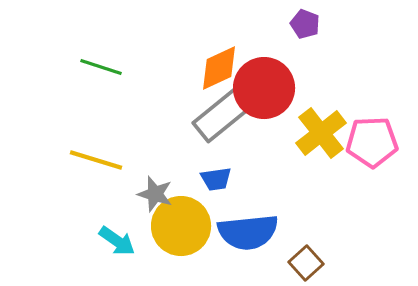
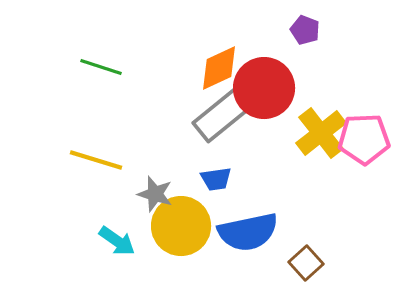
purple pentagon: moved 6 px down
pink pentagon: moved 8 px left, 3 px up
blue semicircle: rotated 6 degrees counterclockwise
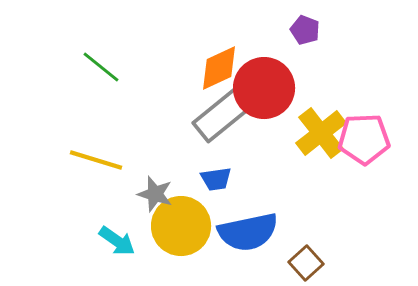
green line: rotated 21 degrees clockwise
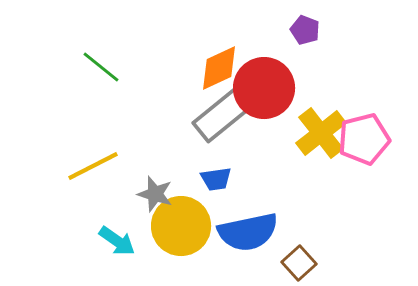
pink pentagon: rotated 12 degrees counterclockwise
yellow line: moved 3 px left, 6 px down; rotated 44 degrees counterclockwise
brown square: moved 7 px left
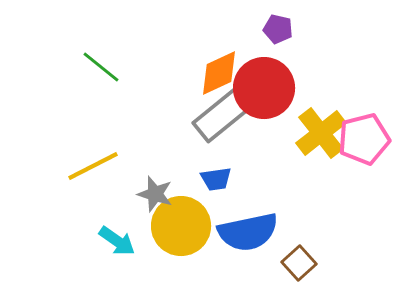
purple pentagon: moved 27 px left, 1 px up; rotated 8 degrees counterclockwise
orange diamond: moved 5 px down
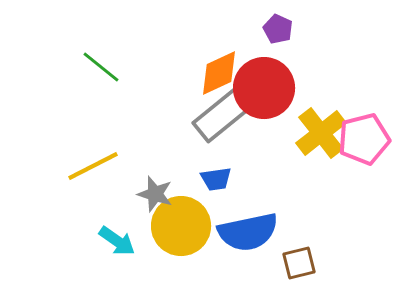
purple pentagon: rotated 12 degrees clockwise
brown square: rotated 28 degrees clockwise
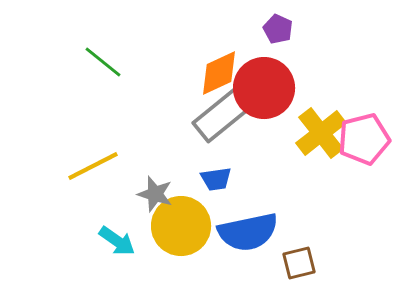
green line: moved 2 px right, 5 px up
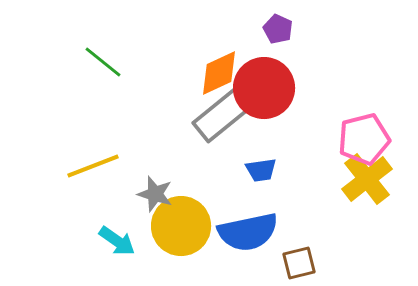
yellow cross: moved 46 px right, 46 px down
yellow line: rotated 6 degrees clockwise
blue trapezoid: moved 45 px right, 9 px up
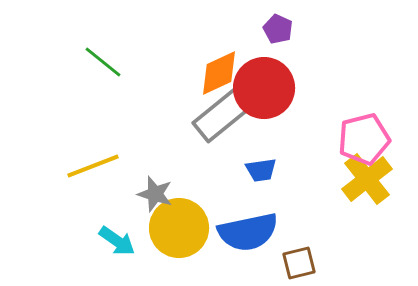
yellow circle: moved 2 px left, 2 px down
